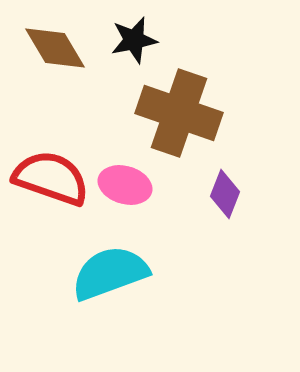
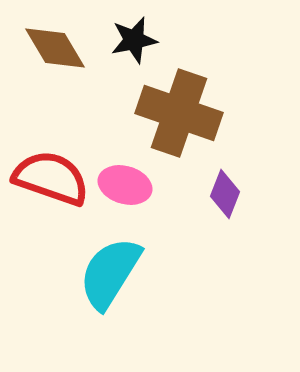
cyan semicircle: rotated 38 degrees counterclockwise
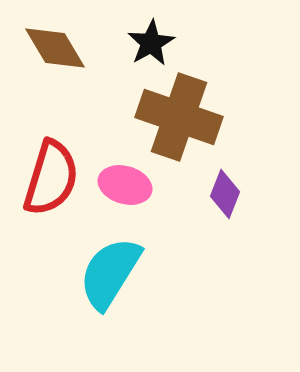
black star: moved 17 px right, 3 px down; rotated 18 degrees counterclockwise
brown cross: moved 4 px down
red semicircle: rotated 88 degrees clockwise
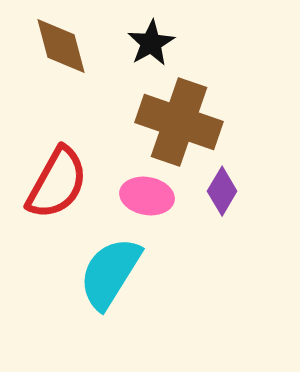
brown diamond: moved 6 px right, 2 px up; rotated 16 degrees clockwise
brown cross: moved 5 px down
red semicircle: moved 6 px right, 5 px down; rotated 12 degrees clockwise
pink ellipse: moved 22 px right, 11 px down; rotated 6 degrees counterclockwise
purple diamond: moved 3 px left, 3 px up; rotated 9 degrees clockwise
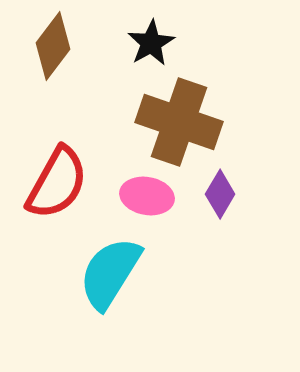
brown diamond: moved 8 px left; rotated 52 degrees clockwise
purple diamond: moved 2 px left, 3 px down
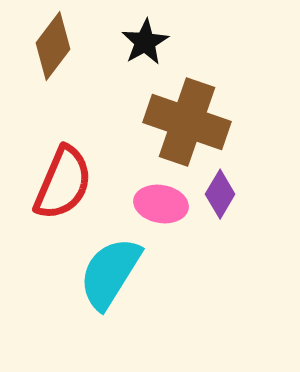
black star: moved 6 px left, 1 px up
brown cross: moved 8 px right
red semicircle: moved 6 px right; rotated 6 degrees counterclockwise
pink ellipse: moved 14 px right, 8 px down
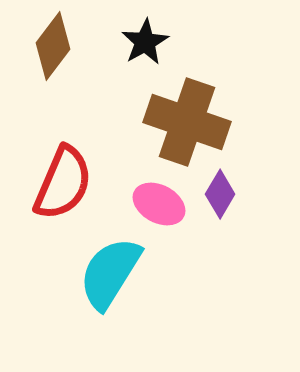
pink ellipse: moved 2 px left; rotated 18 degrees clockwise
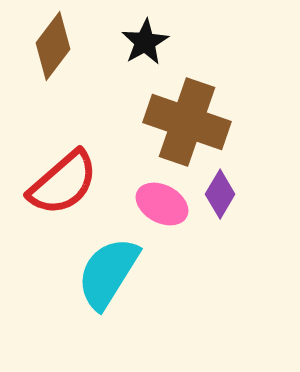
red semicircle: rotated 26 degrees clockwise
pink ellipse: moved 3 px right
cyan semicircle: moved 2 px left
